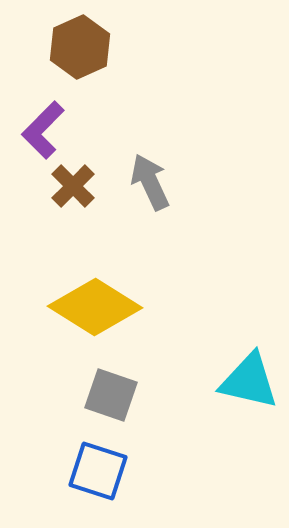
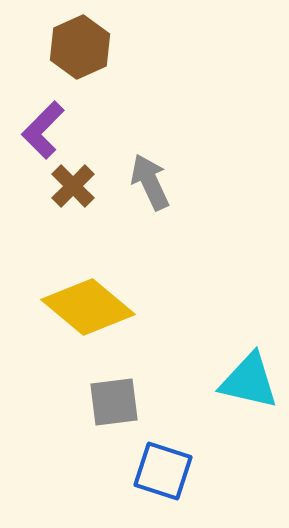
yellow diamond: moved 7 px left; rotated 8 degrees clockwise
gray square: moved 3 px right, 7 px down; rotated 26 degrees counterclockwise
blue square: moved 65 px right
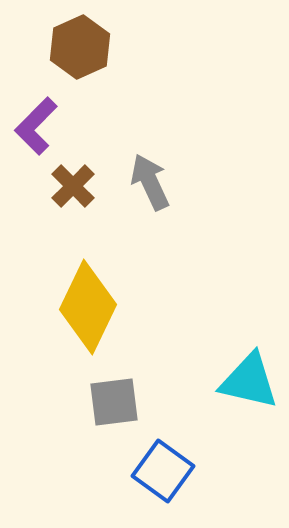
purple L-shape: moved 7 px left, 4 px up
yellow diamond: rotated 76 degrees clockwise
blue square: rotated 18 degrees clockwise
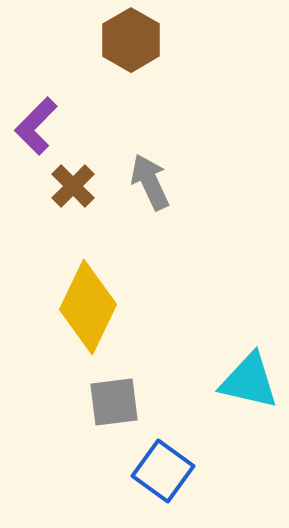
brown hexagon: moved 51 px right, 7 px up; rotated 6 degrees counterclockwise
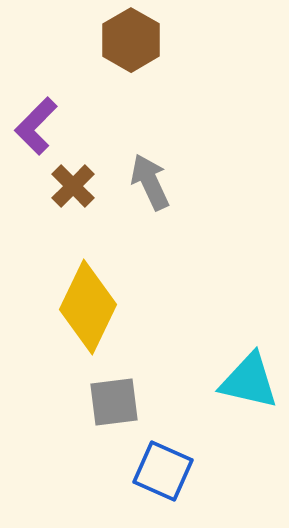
blue square: rotated 12 degrees counterclockwise
